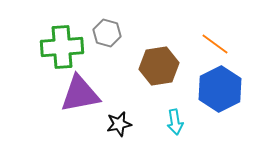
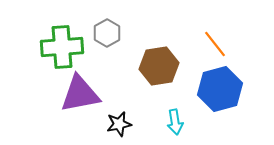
gray hexagon: rotated 16 degrees clockwise
orange line: rotated 16 degrees clockwise
blue hexagon: rotated 12 degrees clockwise
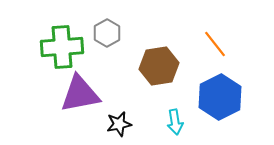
blue hexagon: moved 8 px down; rotated 12 degrees counterclockwise
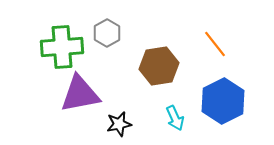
blue hexagon: moved 3 px right, 4 px down
cyan arrow: moved 4 px up; rotated 15 degrees counterclockwise
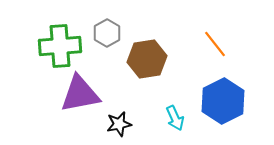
green cross: moved 2 px left, 1 px up
brown hexagon: moved 12 px left, 7 px up
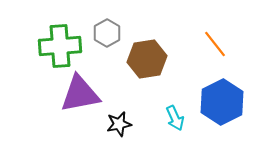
blue hexagon: moved 1 px left, 1 px down
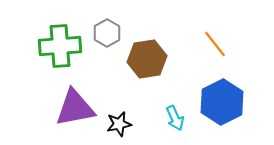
purple triangle: moved 5 px left, 14 px down
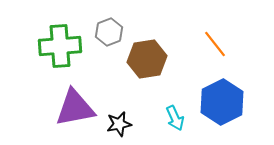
gray hexagon: moved 2 px right, 1 px up; rotated 8 degrees clockwise
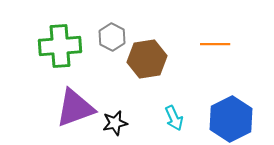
gray hexagon: moved 3 px right, 5 px down; rotated 12 degrees counterclockwise
orange line: rotated 52 degrees counterclockwise
blue hexagon: moved 9 px right, 17 px down
purple triangle: rotated 9 degrees counterclockwise
cyan arrow: moved 1 px left
black star: moved 4 px left, 1 px up
